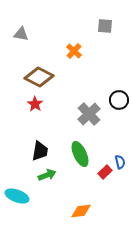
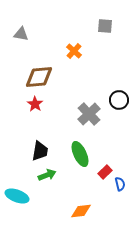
brown diamond: rotated 32 degrees counterclockwise
blue semicircle: moved 22 px down
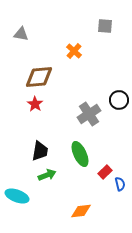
gray cross: rotated 10 degrees clockwise
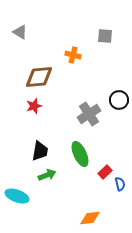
gray square: moved 10 px down
gray triangle: moved 1 px left, 2 px up; rotated 21 degrees clockwise
orange cross: moved 1 px left, 4 px down; rotated 28 degrees counterclockwise
red star: moved 1 px left, 2 px down; rotated 21 degrees clockwise
orange diamond: moved 9 px right, 7 px down
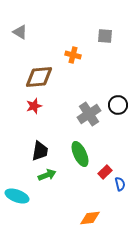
black circle: moved 1 px left, 5 px down
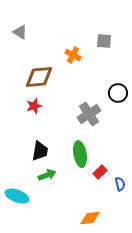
gray square: moved 1 px left, 5 px down
orange cross: rotated 14 degrees clockwise
black circle: moved 12 px up
green ellipse: rotated 15 degrees clockwise
red rectangle: moved 5 px left
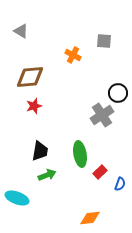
gray triangle: moved 1 px right, 1 px up
brown diamond: moved 9 px left
gray cross: moved 13 px right, 1 px down
blue semicircle: rotated 32 degrees clockwise
cyan ellipse: moved 2 px down
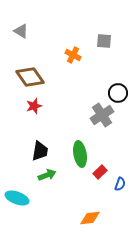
brown diamond: rotated 60 degrees clockwise
